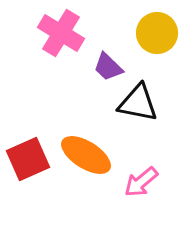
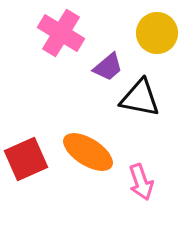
purple trapezoid: rotated 84 degrees counterclockwise
black triangle: moved 2 px right, 5 px up
orange ellipse: moved 2 px right, 3 px up
red square: moved 2 px left
pink arrow: rotated 69 degrees counterclockwise
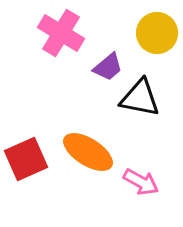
pink arrow: rotated 42 degrees counterclockwise
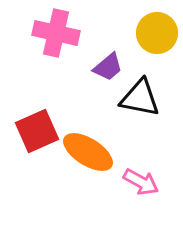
pink cross: moved 5 px left; rotated 18 degrees counterclockwise
red square: moved 11 px right, 28 px up
